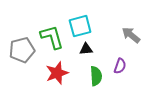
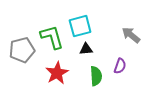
red star: rotated 10 degrees counterclockwise
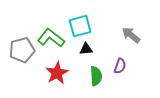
green L-shape: moved 1 px left, 1 px down; rotated 36 degrees counterclockwise
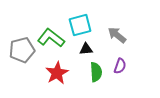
cyan square: moved 1 px up
gray arrow: moved 14 px left
green semicircle: moved 4 px up
